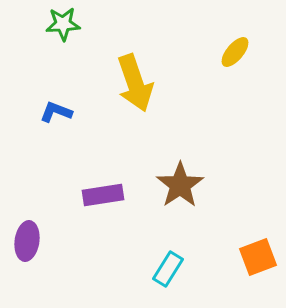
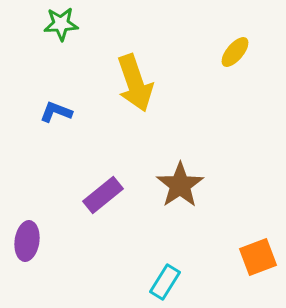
green star: moved 2 px left
purple rectangle: rotated 30 degrees counterclockwise
cyan rectangle: moved 3 px left, 13 px down
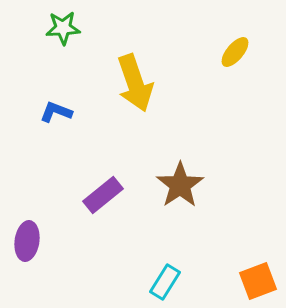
green star: moved 2 px right, 4 px down
orange square: moved 24 px down
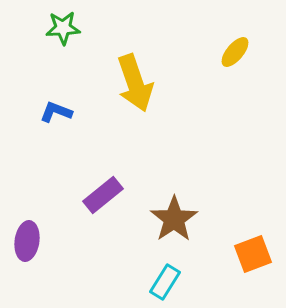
brown star: moved 6 px left, 34 px down
orange square: moved 5 px left, 27 px up
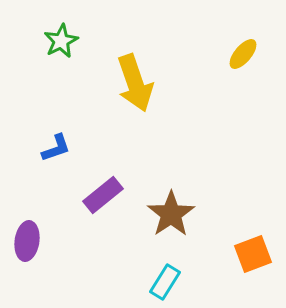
green star: moved 2 px left, 13 px down; rotated 24 degrees counterclockwise
yellow ellipse: moved 8 px right, 2 px down
blue L-shape: moved 36 px down; rotated 140 degrees clockwise
brown star: moved 3 px left, 5 px up
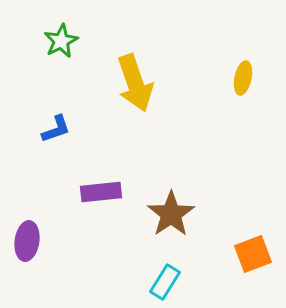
yellow ellipse: moved 24 px down; rotated 28 degrees counterclockwise
blue L-shape: moved 19 px up
purple rectangle: moved 2 px left, 3 px up; rotated 33 degrees clockwise
